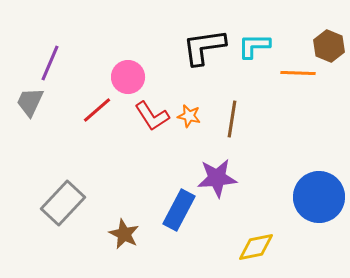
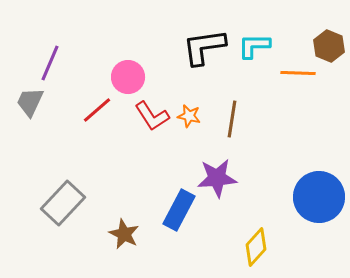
yellow diamond: rotated 36 degrees counterclockwise
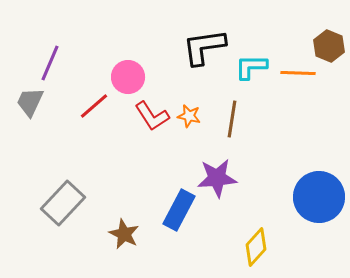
cyan L-shape: moved 3 px left, 21 px down
red line: moved 3 px left, 4 px up
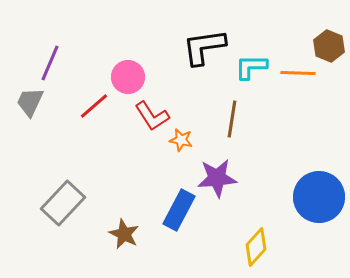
orange star: moved 8 px left, 24 px down
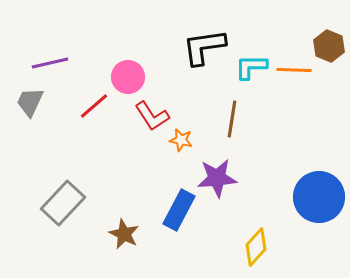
purple line: rotated 54 degrees clockwise
orange line: moved 4 px left, 3 px up
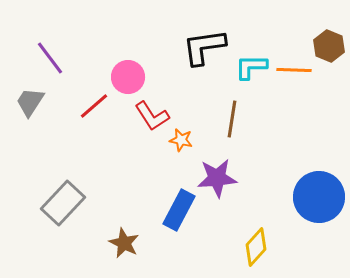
purple line: moved 5 px up; rotated 66 degrees clockwise
gray trapezoid: rotated 8 degrees clockwise
brown star: moved 9 px down
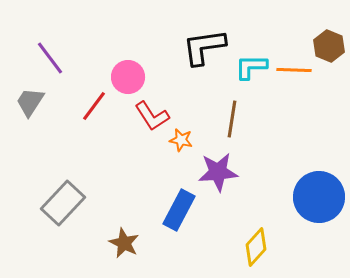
red line: rotated 12 degrees counterclockwise
purple star: moved 1 px right, 6 px up
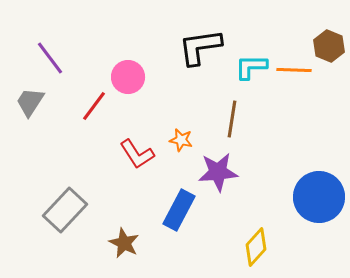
black L-shape: moved 4 px left
red L-shape: moved 15 px left, 38 px down
gray rectangle: moved 2 px right, 7 px down
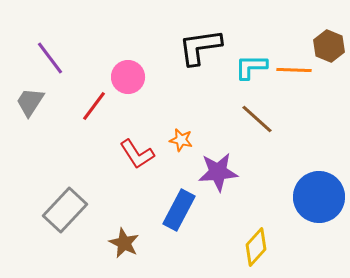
brown line: moved 25 px right; rotated 57 degrees counterclockwise
